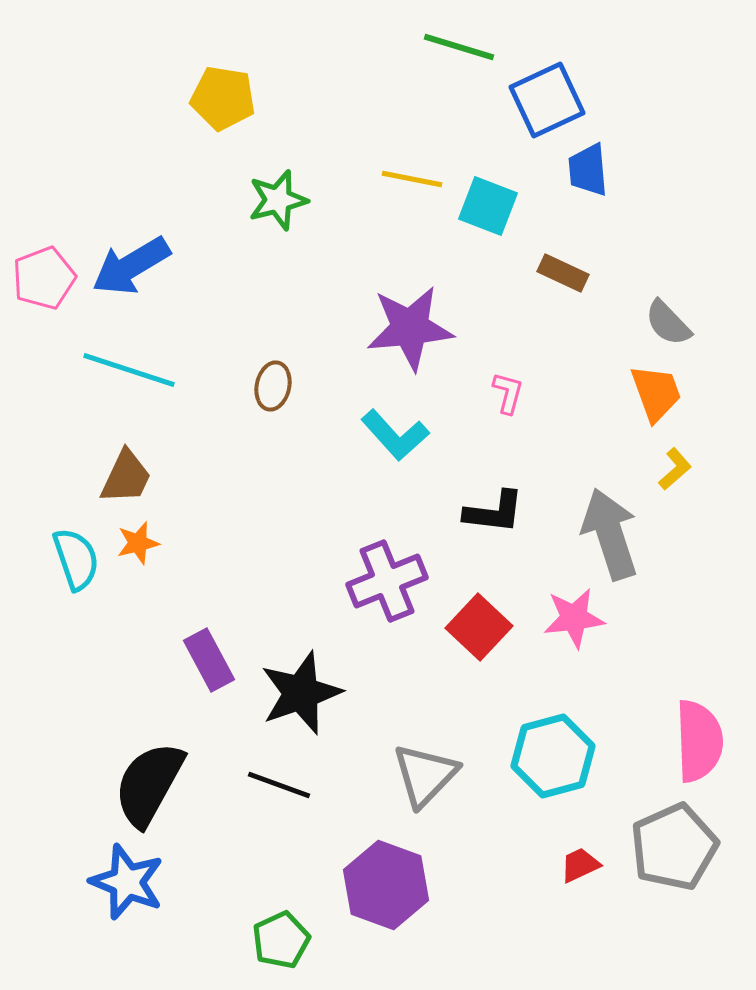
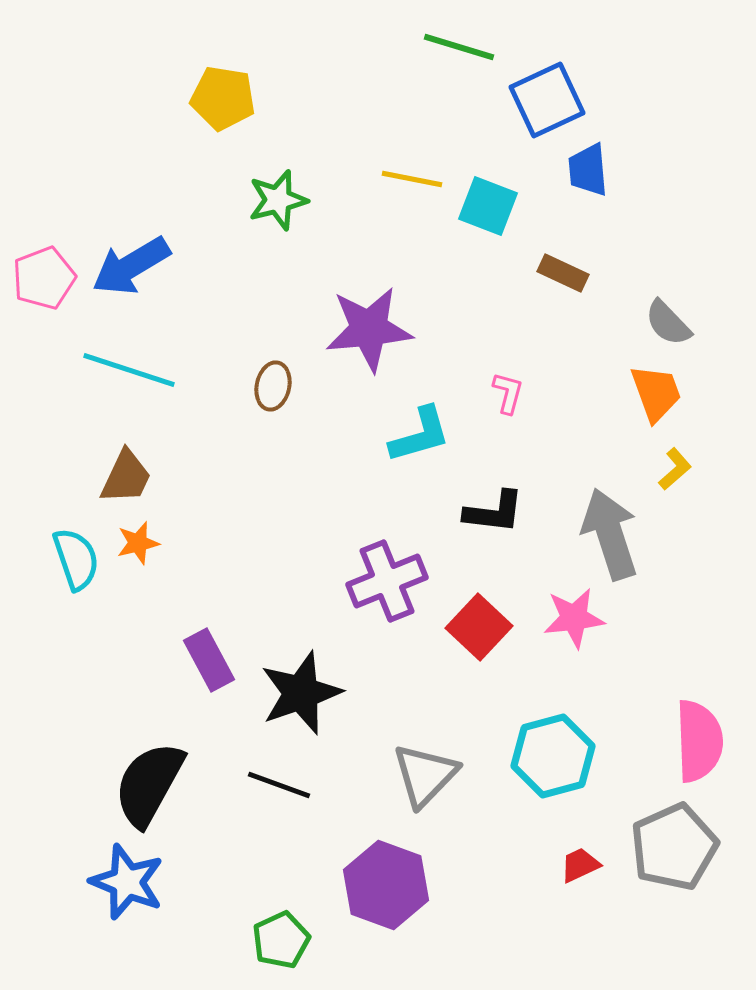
purple star: moved 41 px left, 1 px down
cyan L-shape: moved 25 px right; rotated 64 degrees counterclockwise
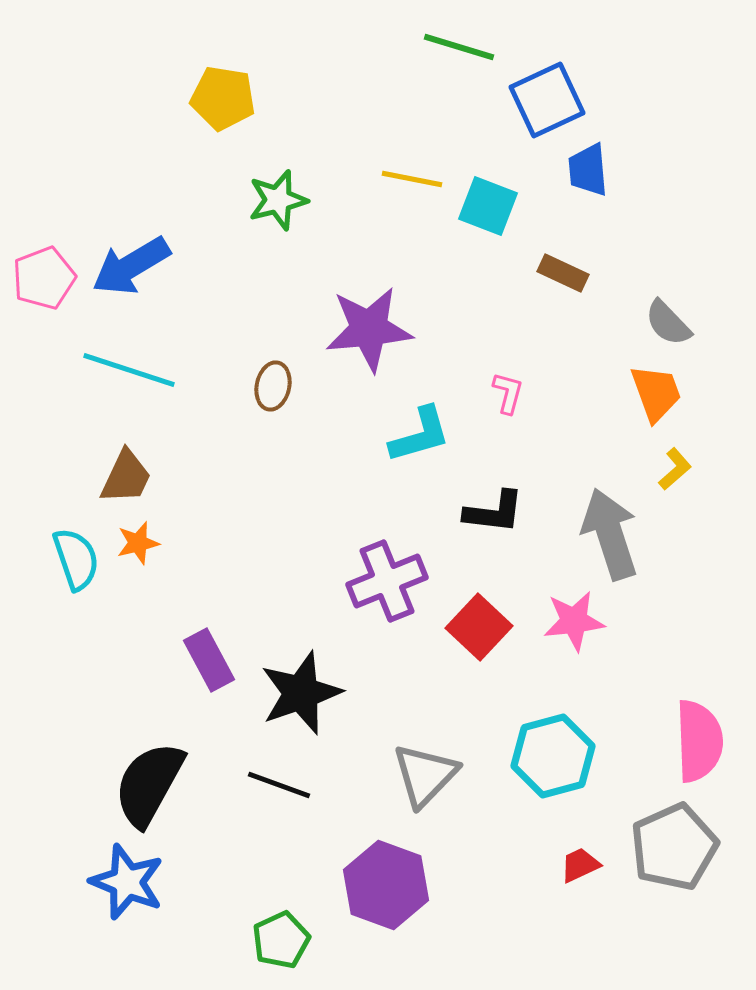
pink star: moved 3 px down
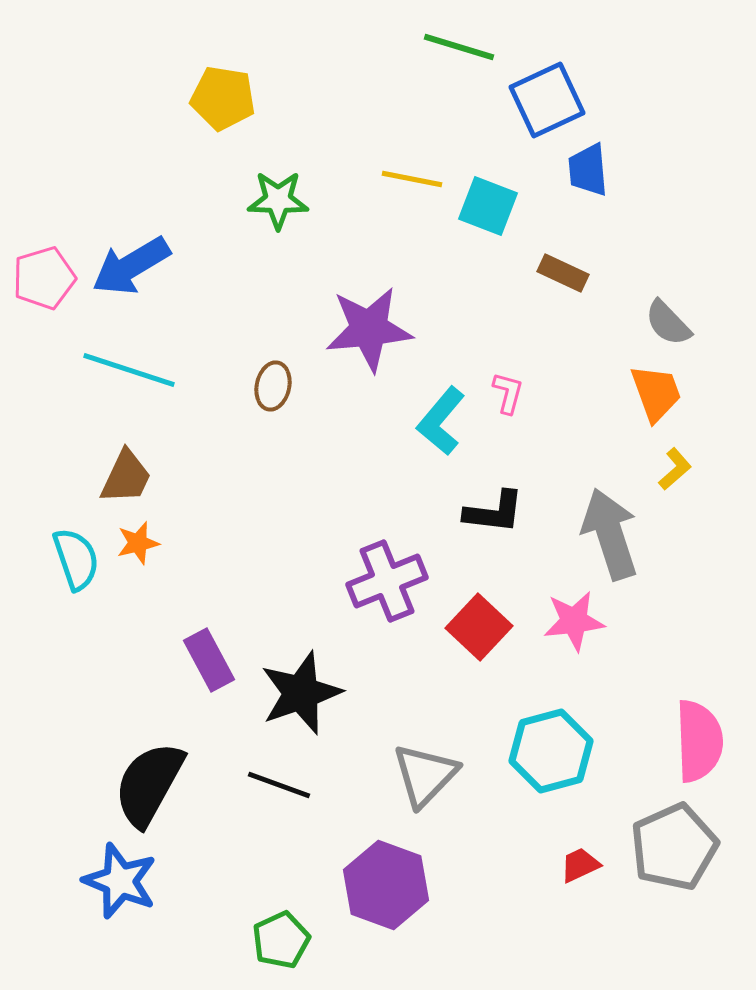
green star: rotated 16 degrees clockwise
pink pentagon: rotated 4 degrees clockwise
cyan L-shape: moved 21 px right, 14 px up; rotated 146 degrees clockwise
cyan hexagon: moved 2 px left, 5 px up
blue star: moved 7 px left, 1 px up
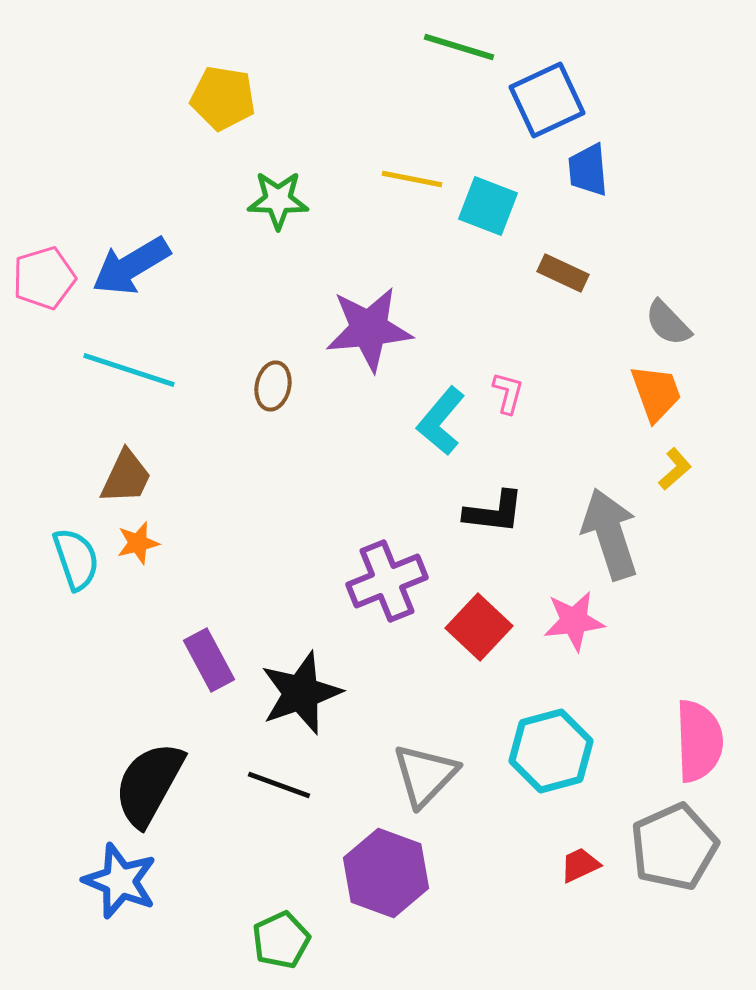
purple hexagon: moved 12 px up
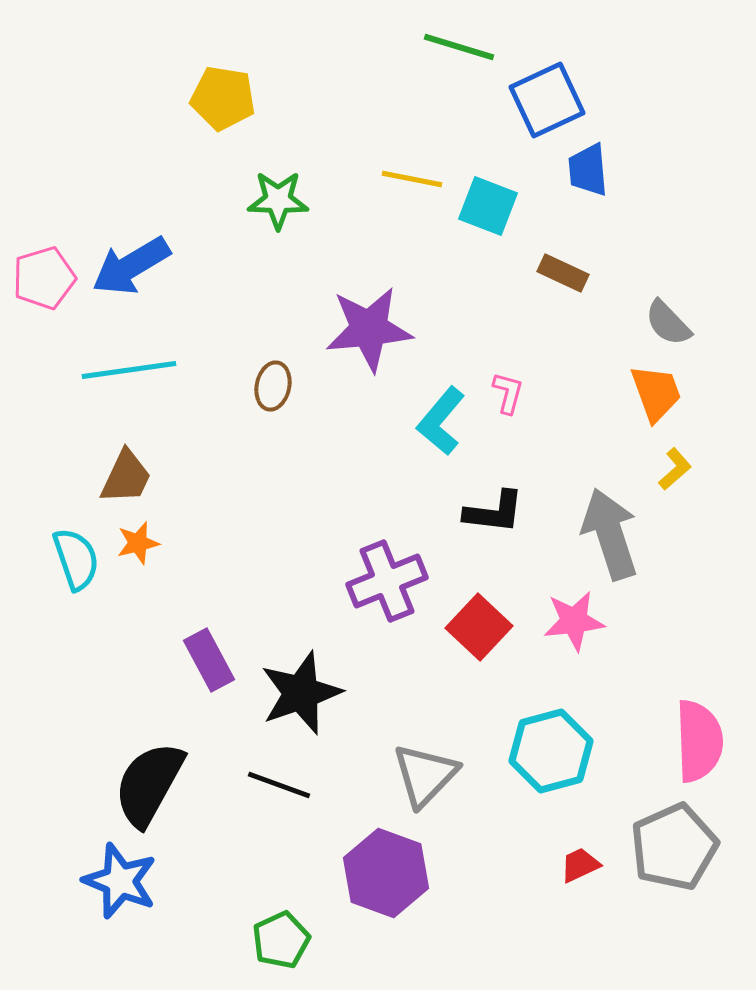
cyan line: rotated 26 degrees counterclockwise
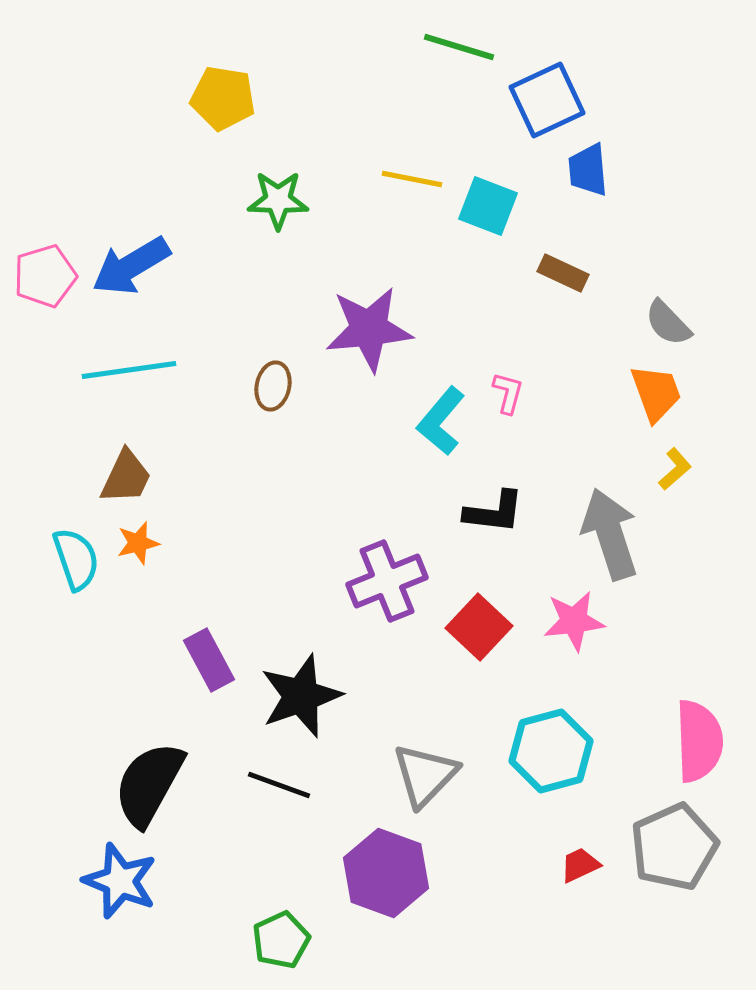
pink pentagon: moved 1 px right, 2 px up
black star: moved 3 px down
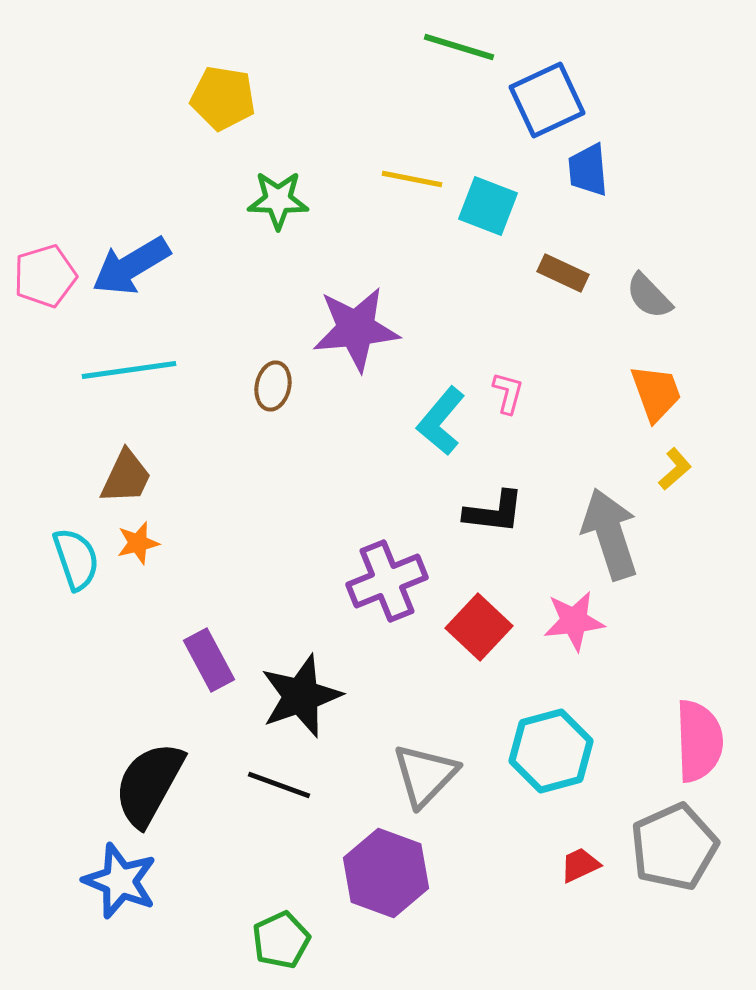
gray semicircle: moved 19 px left, 27 px up
purple star: moved 13 px left
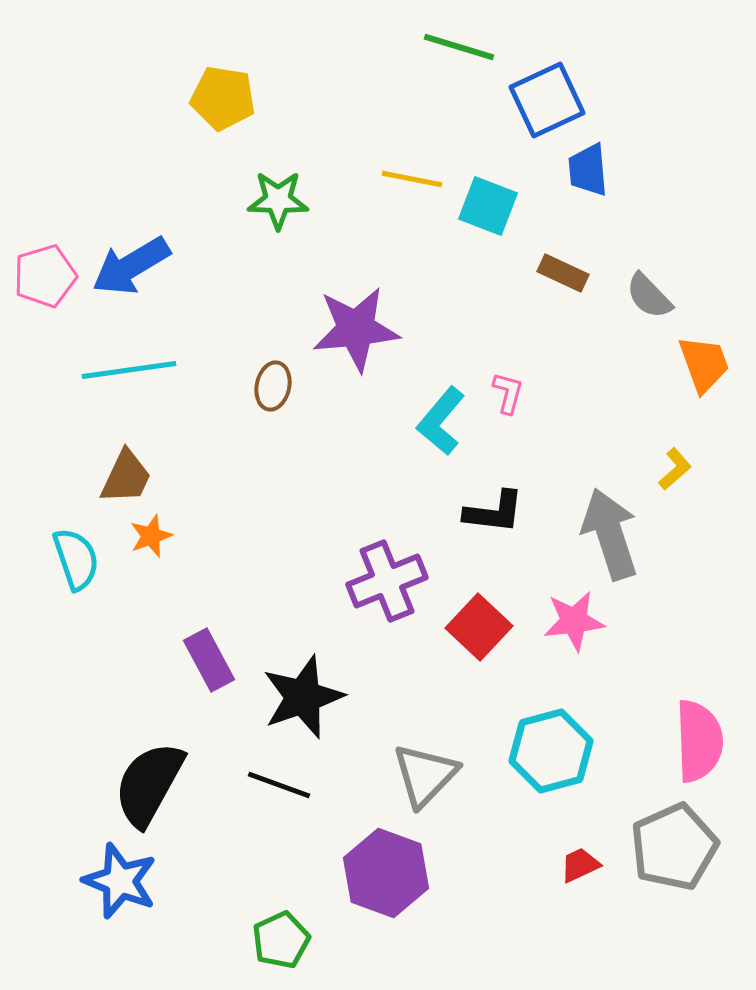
orange trapezoid: moved 48 px right, 29 px up
orange star: moved 13 px right, 7 px up; rotated 6 degrees counterclockwise
black star: moved 2 px right, 1 px down
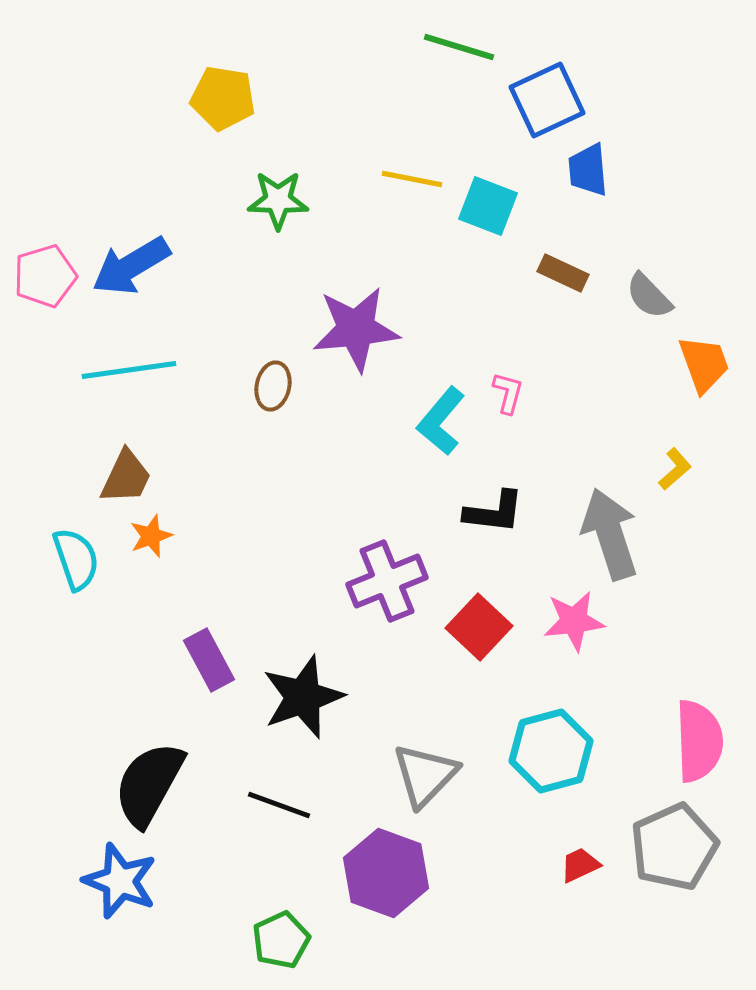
black line: moved 20 px down
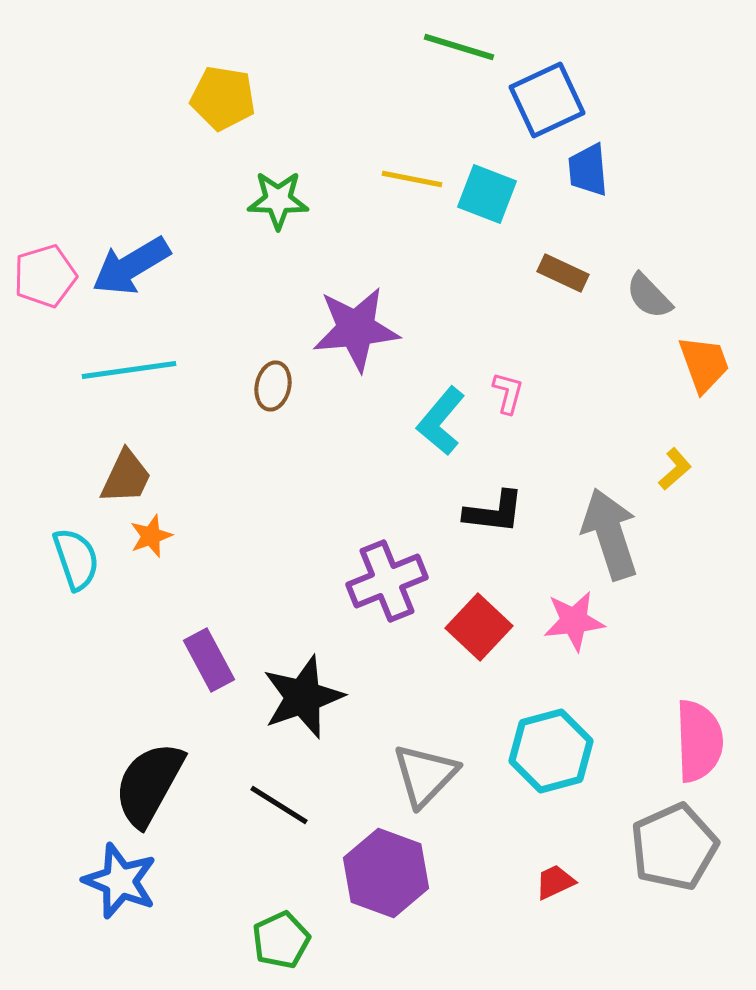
cyan square: moved 1 px left, 12 px up
black line: rotated 12 degrees clockwise
red trapezoid: moved 25 px left, 17 px down
